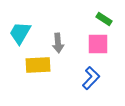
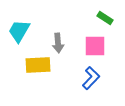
green rectangle: moved 1 px right, 1 px up
cyan trapezoid: moved 1 px left, 2 px up
pink square: moved 3 px left, 2 px down
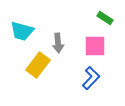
cyan trapezoid: moved 3 px right; rotated 105 degrees counterclockwise
yellow rectangle: rotated 50 degrees counterclockwise
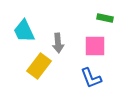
green rectangle: rotated 21 degrees counterclockwise
cyan trapezoid: moved 2 px right; rotated 50 degrees clockwise
yellow rectangle: moved 1 px right, 1 px down
blue L-shape: rotated 115 degrees clockwise
